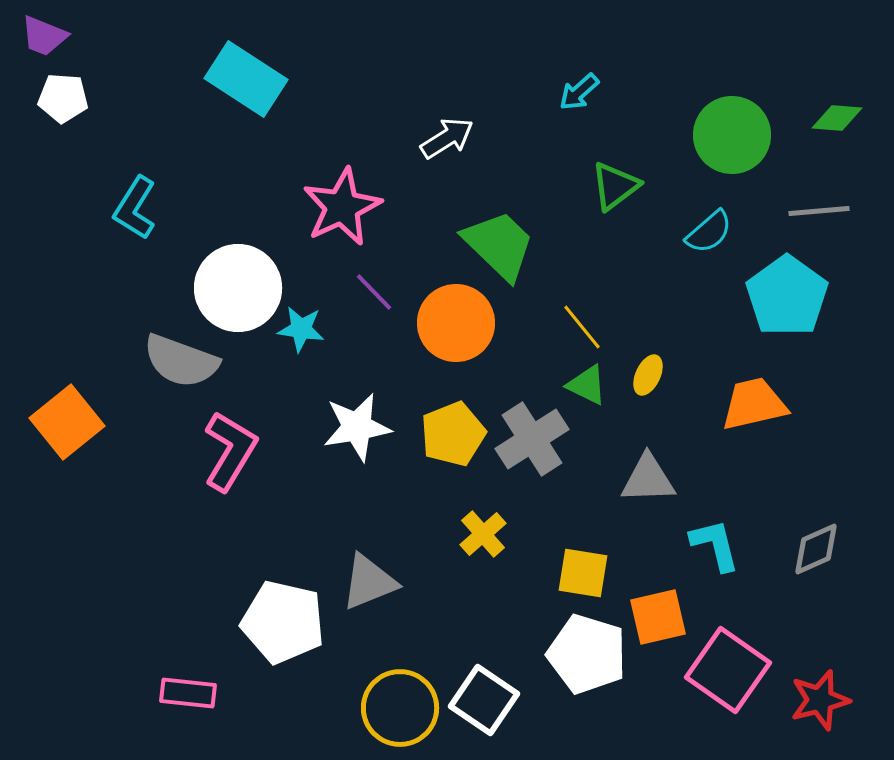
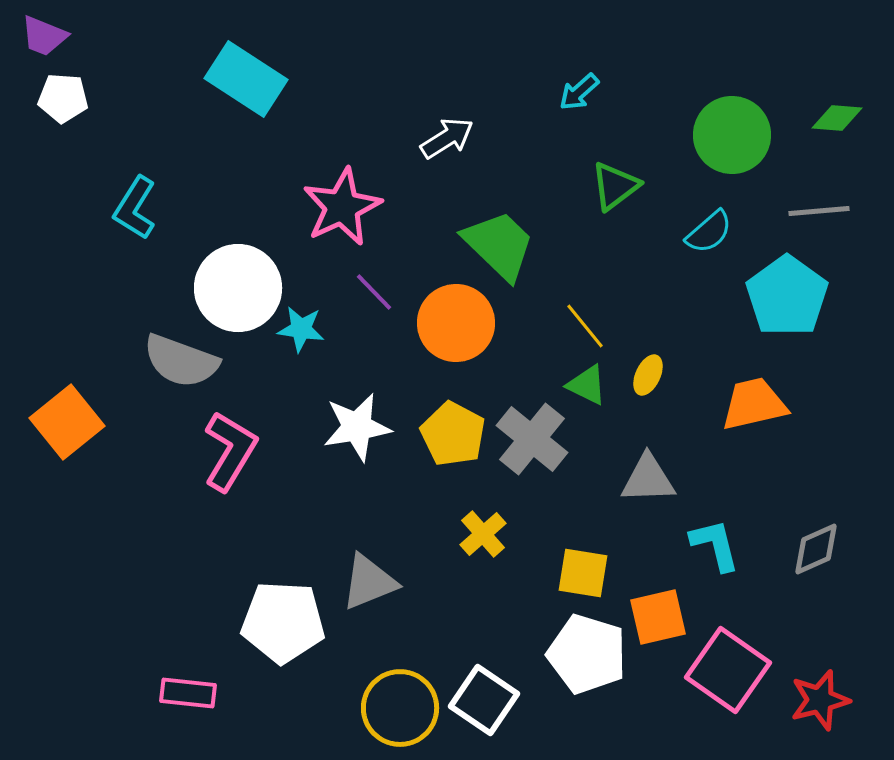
yellow line at (582, 327): moved 3 px right, 1 px up
yellow pentagon at (453, 434): rotated 22 degrees counterclockwise
gray cross at (532, 439): rotated 18 degrees counterclockwise
white pentagon at (283, 622): rotated 10 degrees counterclockwise
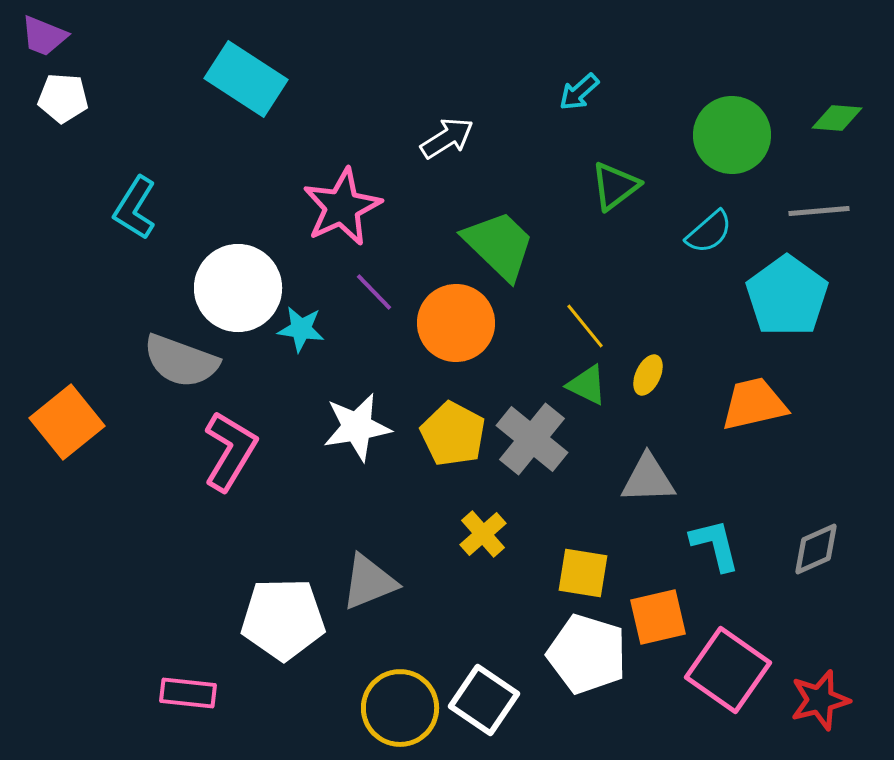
white pentagon at (283, 622): moved 3 px up; rotated 4 degrees counterclockwise
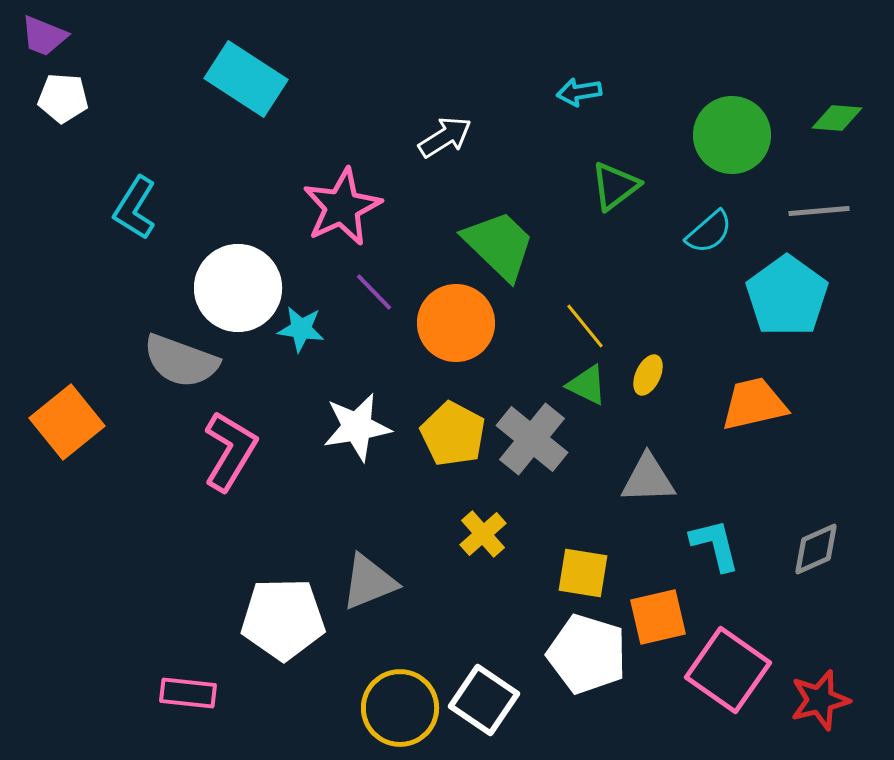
cyan arrow at (579, 92): rotated 33 degrees clockwise
white arrow at (447, 138): moved 2 px left, 1 px up
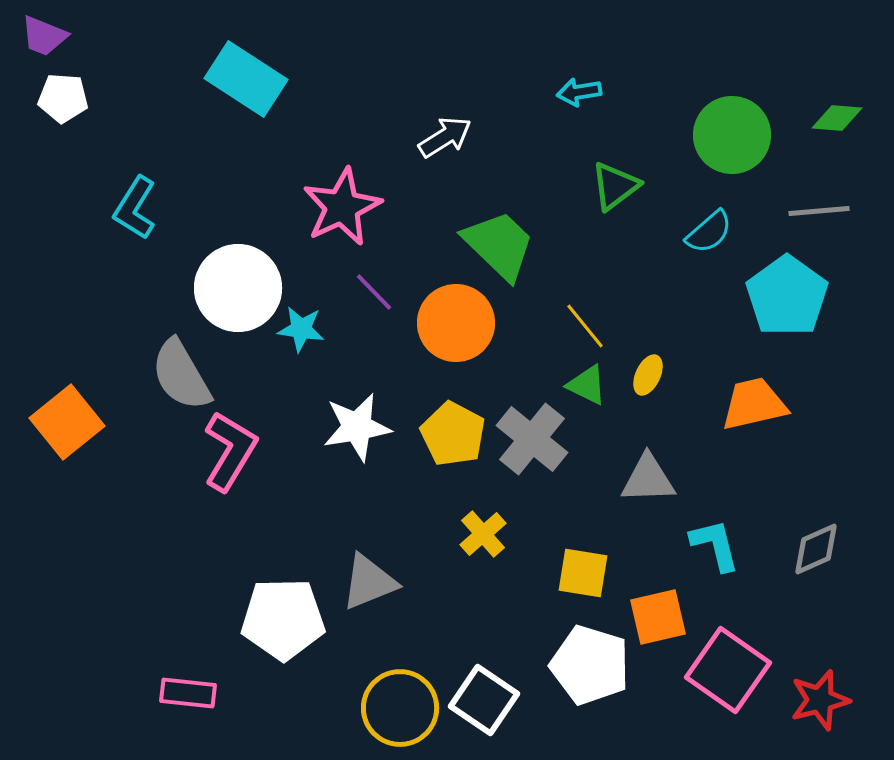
gray semicircle at (181, 361): moved 14 px down; rotated 40 degrees clockwise
white pentagon at (587, 654): moved 3 px right, 11 px down
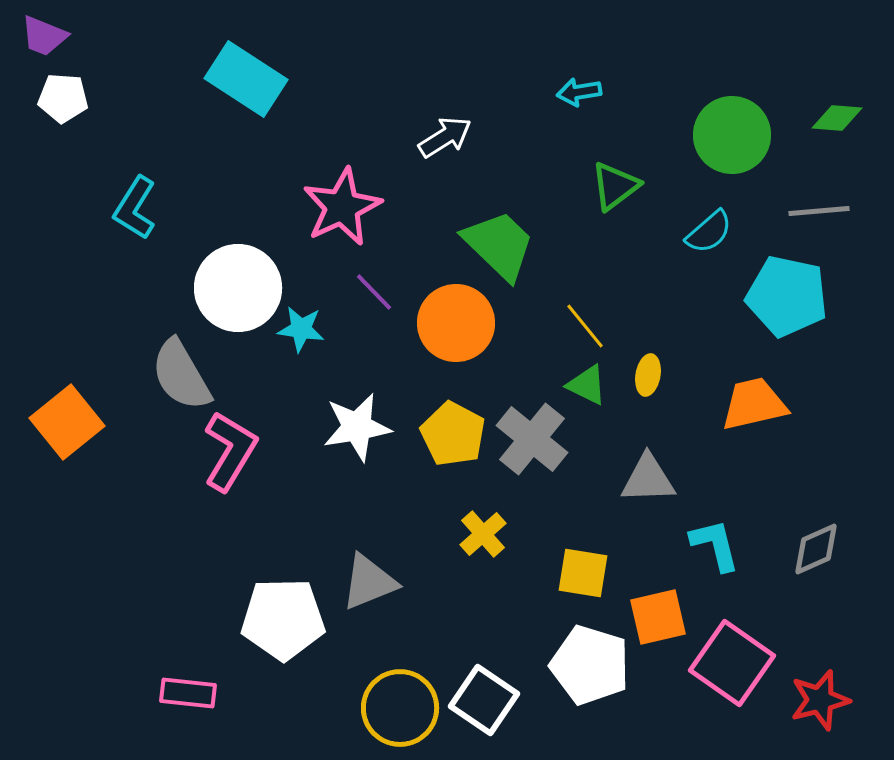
cyan pentagon at (787, 296): rotated 24 degrees counterclockwise
yellow ellipse at (648, 375): rotated 15 degrees counterclockwise
pink square at (728, 670): moved 4 px right, 7 px up
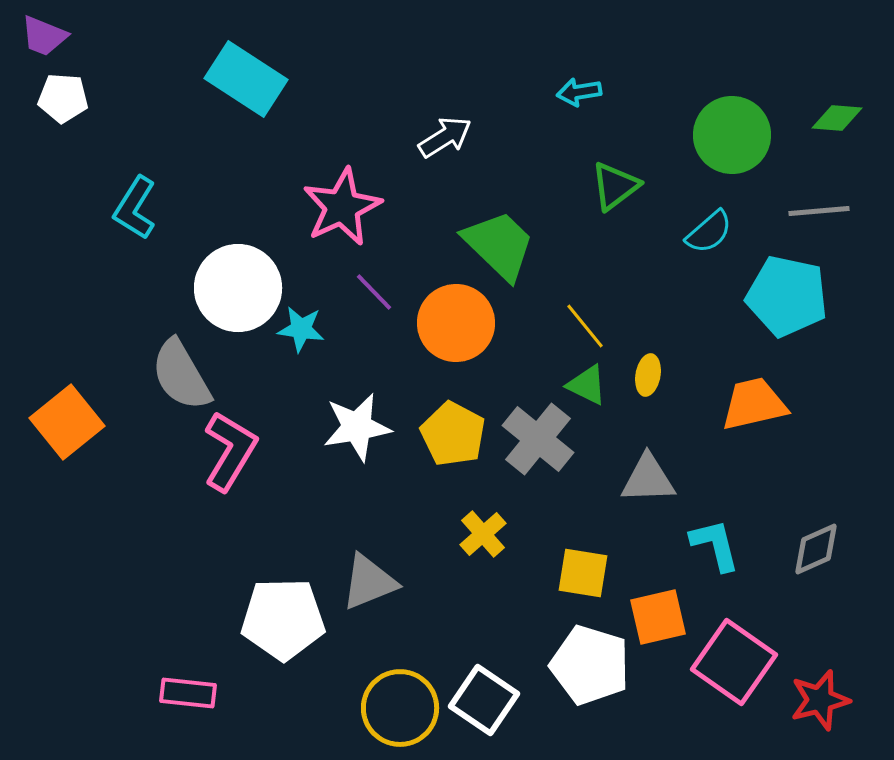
gray cross at (532, 439): moved 6 px right
pink square at (732, 663): moved 2 px right, 1 px up
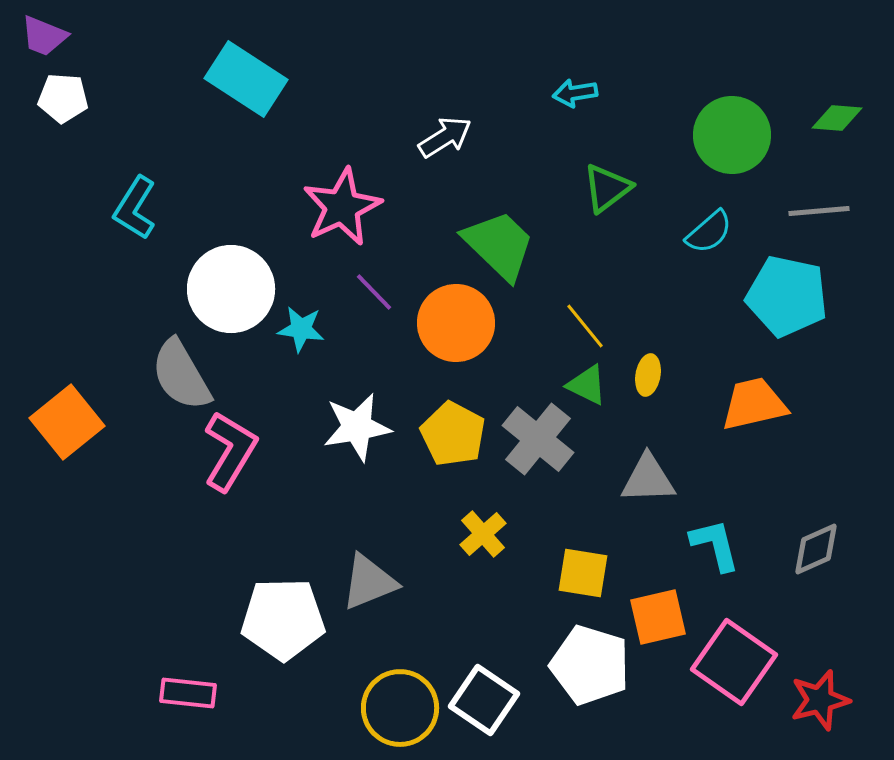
cyan arrow at (579, 92): moved 4 px left, 1 px down
green triangle at (615, 186): moved 8 px left, 2 px down
white circle at (238, 288): moved 7 px left, 1 px down
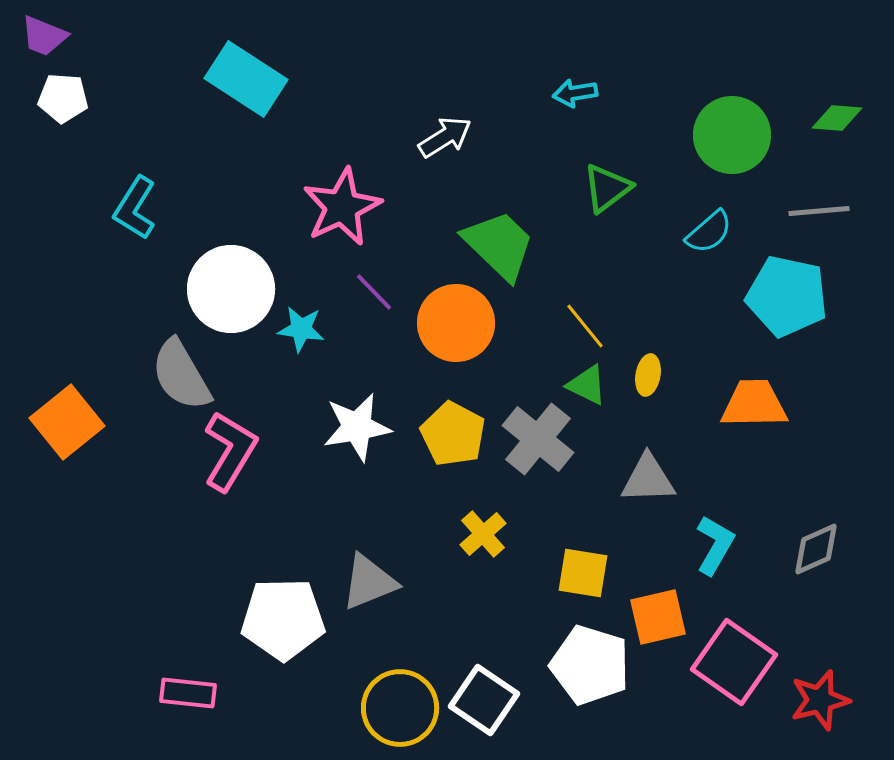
orange trapezoid at (754, 404): rotated 12 degrees clockwise
cyan L-shape at (715, 545): rotated 44 degrees clockwise
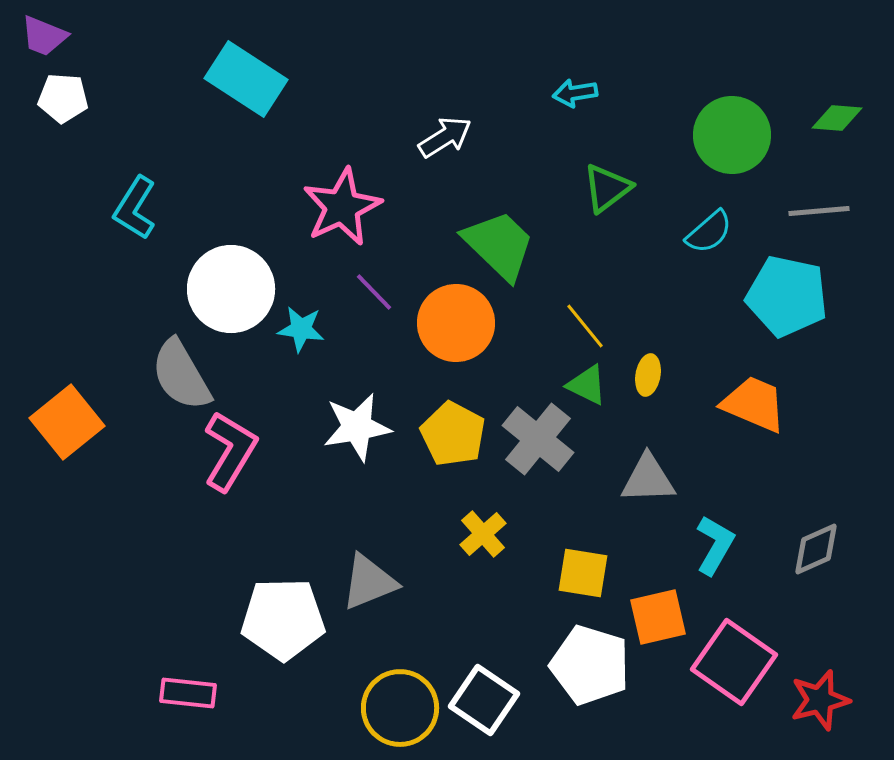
orange trapezoid at (754, 404): rotated 24 degrees clockwise
